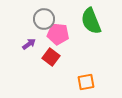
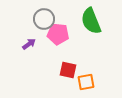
red square: moved 17 px right, 13 px down; rotated 24 degrees counterclockwise
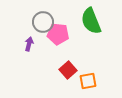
gray circle: moved 1 px left, 3 px down
purple arrow: rotated 40 degrees counterclockwise
red square: rotated 36 degrees clockwise
orange square: moved 2 px right, 1 px up
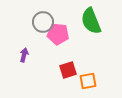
purple arrow: moved 5 px left, 11 px down
red square: rotated 24 degrees clockwise
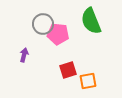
gray circle: moved 2 px down
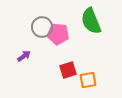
gray circle: moved 1 px left, 3 px down
purple arrow: moved 1 px down; rotated 40 degrees clockwise
orange square: moved 1 px up
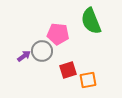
gray circle: moved 24 px down
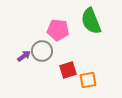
pink pentagon: moved 4 px up
